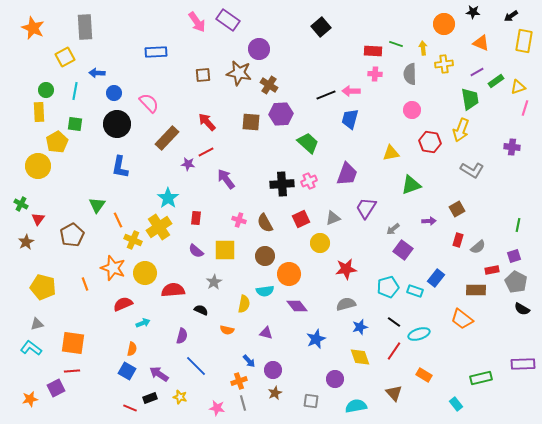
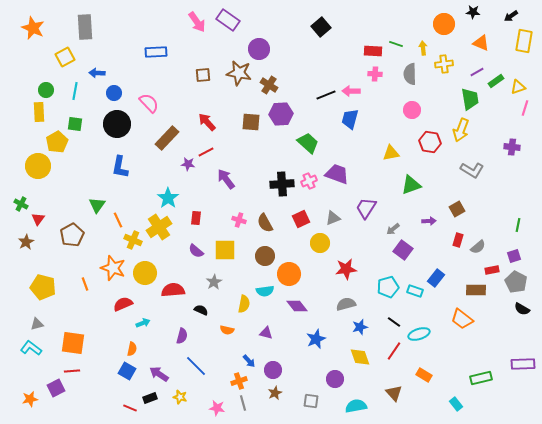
purple trapezoid at (347, 174): moved 10 px left; rotated 90 degrees counterclockwise
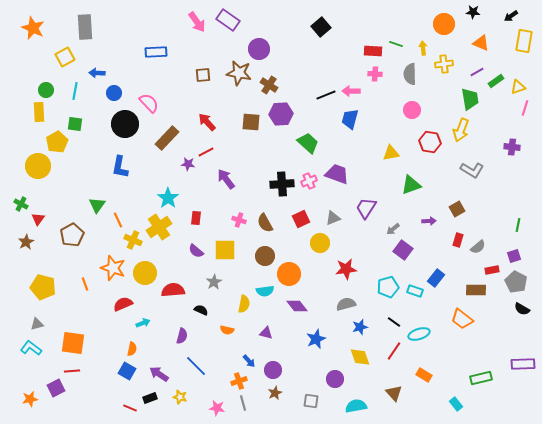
black circle at (117, 124): moved 8 px right
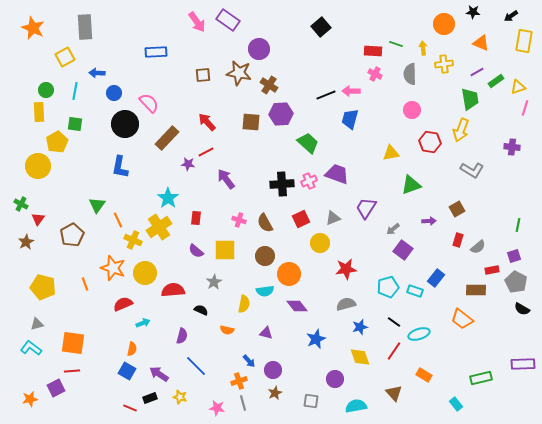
pink cross at (375, 74): rotated 24 degrees clockwise
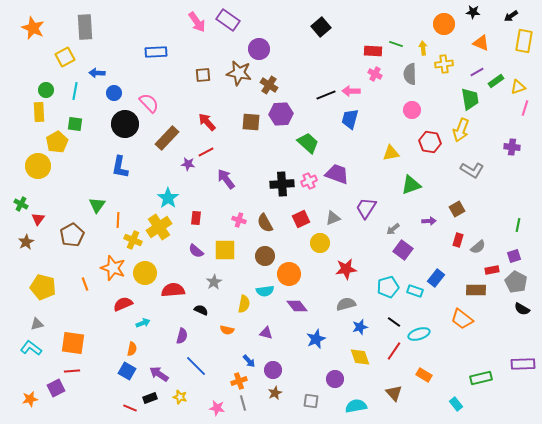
orange line at (118, 220): rotated 28 degrees clockwise
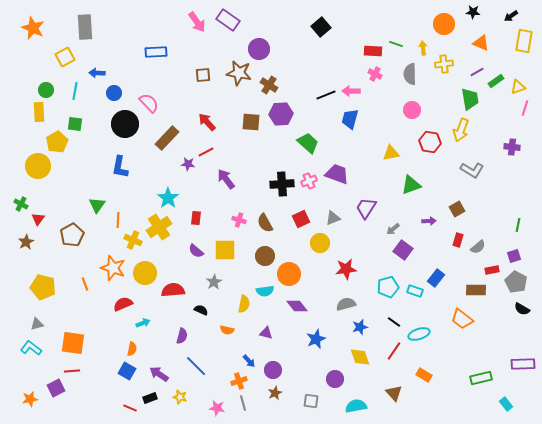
cyan rectangle at (456, 404): moved 50 px right
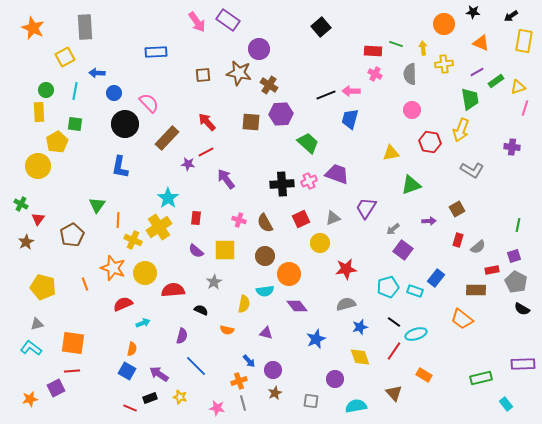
cyan ellipse at (419, 334): moved 3 px left
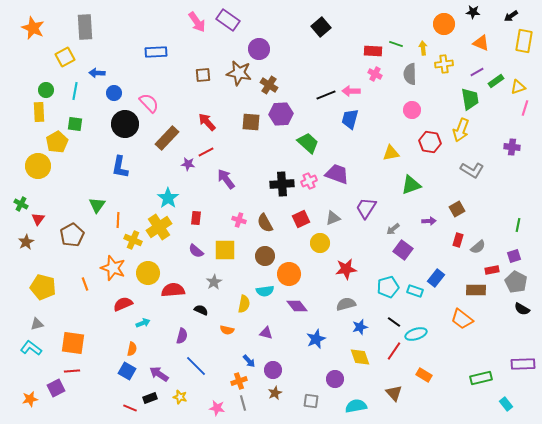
yellow circle at (145, 273): moved 3 px right
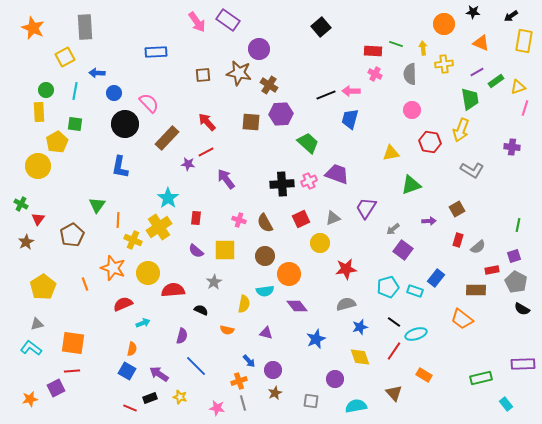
yellow pentagon at (43, 287): rotated 25 degrees clockwise
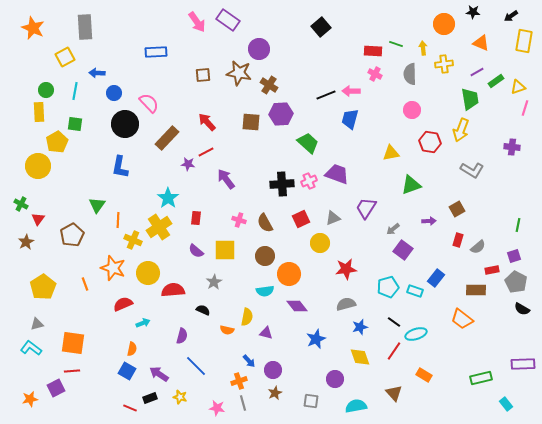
yellow semicircle at (244, 304): moved 3 px right, 13 px down
black semicircle at (201, 310): moved 2 px right
